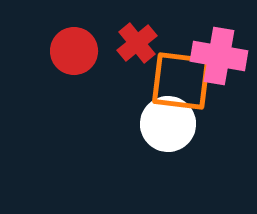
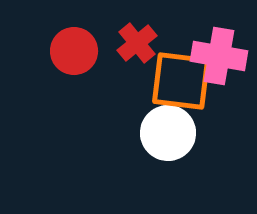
white circle: moved 9 px down
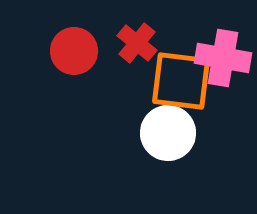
red cross: rotated 12 degrees counterclockwise
pink cross: moved 4 px right, 2 px down
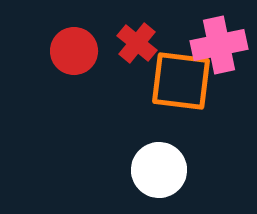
pink cross: moved 4 px left, 13 px up; rotated 22 degrees counterclockwise
white circle: moved 9 px left, 37 px down
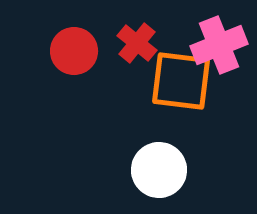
pink cross: rotated 10 degrees counterclockwise
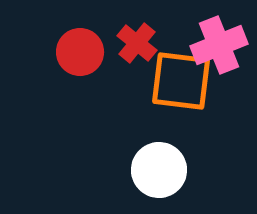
red circle: moved 6 px right, 1 px down
